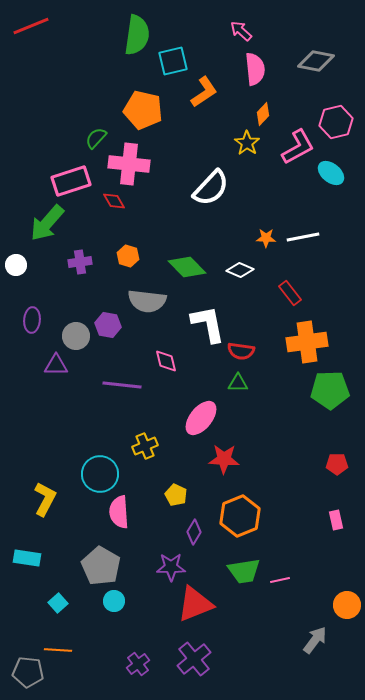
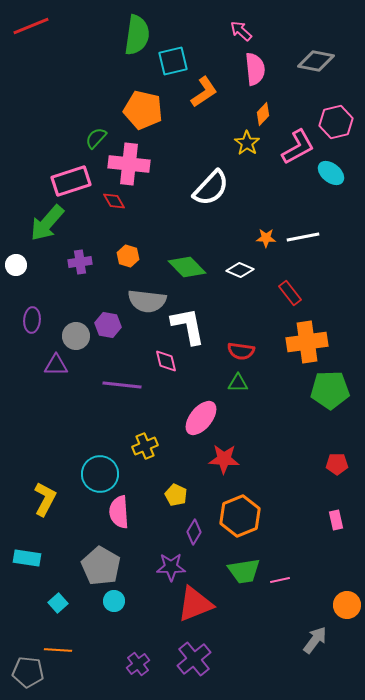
white L-shape at (208, 324): moved 20 px left, 2 px down
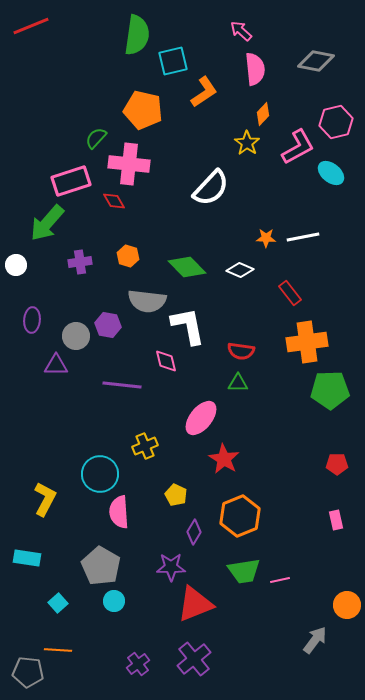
red star at (224, 459): rotated 28 degrees clockwise
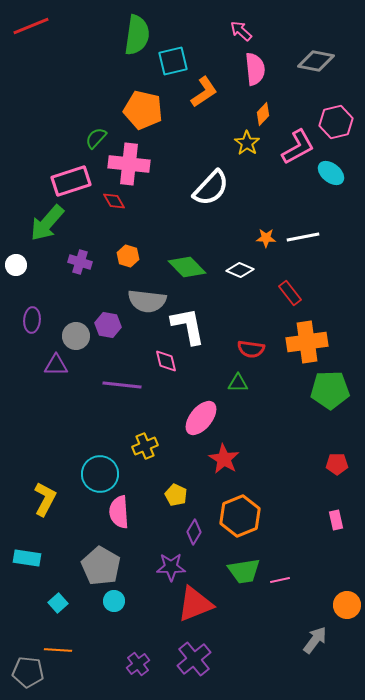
purple cross at (80, 262): rotated 25 degrees clockwise
red semicircle at (241, 351): moved 10 px right, 2 px up
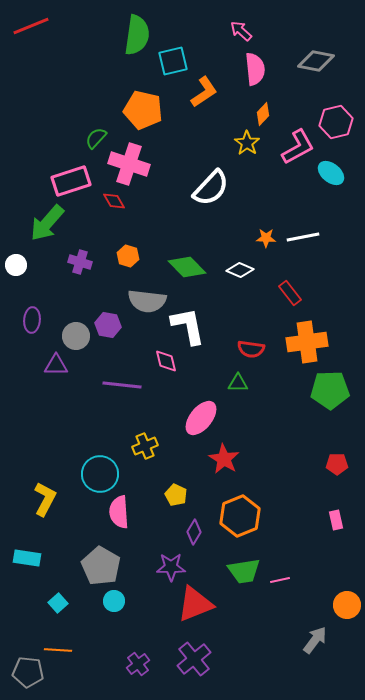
pink cross at (129, 164): rotated 12 degrees clockwise
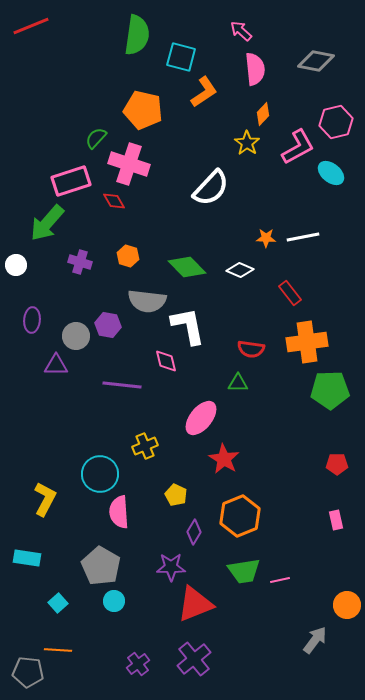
cyan square at (173, 61): moved 8 px right, 4 px up; rotated 28 degrees clockwise
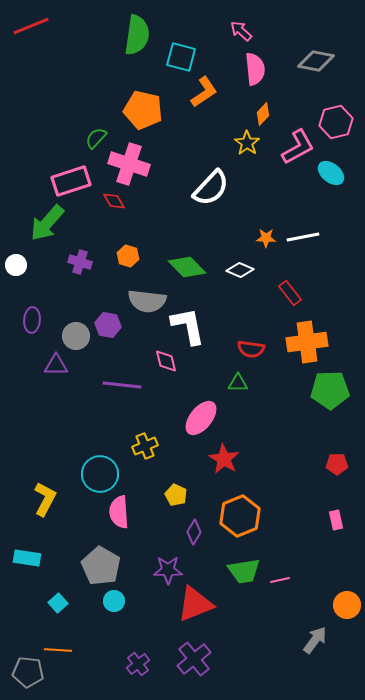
purple star at (171, 567): moved 3 px left, 3 px down
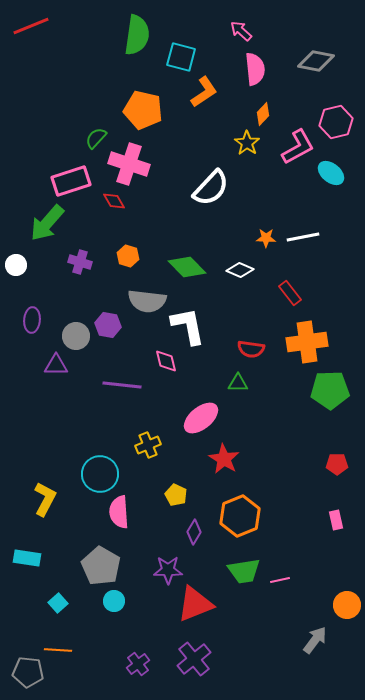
pink ellipse at (201, 418): rotated 12 degrees clockwise
yellow cross at (145, 446): moved 3 px right, 1 px up
